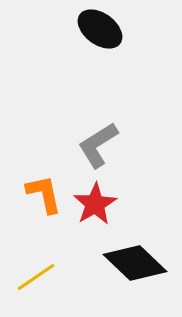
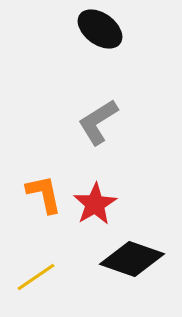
gray L-shape: moved 23 px up
black diamond: moved 3 px left, 4 px up; rotated 24 degrees counterclockwise
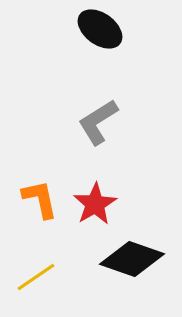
orange L-shape: moved 4 px left, 5 px down
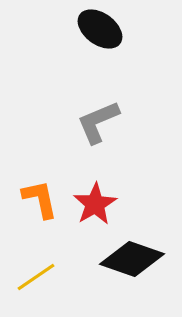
gray L-shape: rotated 9 degrees clockwise
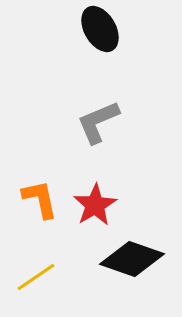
black ellipse: rotated 24 degrees clockwise
red star: moved 1 px down
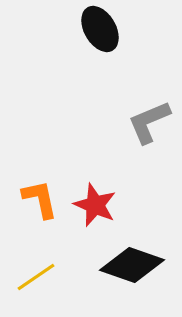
gray L-shape: moved 51 px right
red star: rotated 18 degrees counterclockwise
black diamond: moved 6 px down
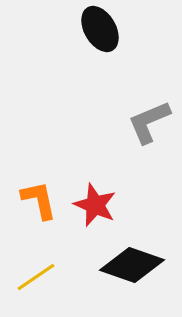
orange L-shape: moved 1 px left, 1 px down
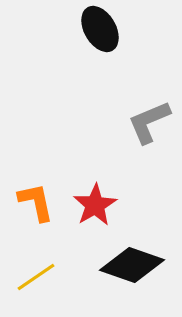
orange L-shape: moved 3 px left, 2 px down
red star: rotated 18 degrees clockwise
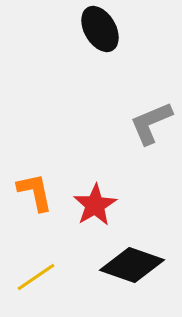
gray L-shape: moved 2 px right, 1 px down
orange L-shape: moved 1 px left, 10 px up
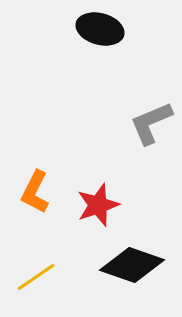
black ellipse: rotated 45 degrees counterclockwise
orange L-shape: rotated 141 degrees counterclockwise
red star: moved 3 px right; rotated 12 degrees clockwise
